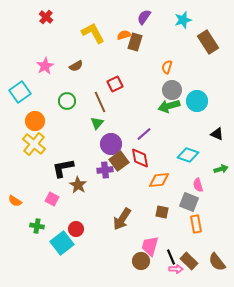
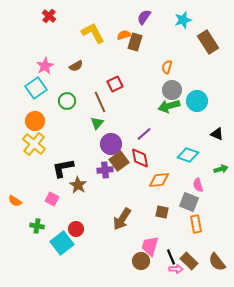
red cross at (46, 17): moved 3 px right, 1 px up
cyan square at (20, 92): moved 16 px right, 4 px up
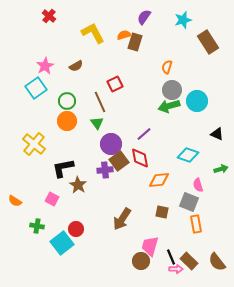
orange circle at (35, 121): moved 32 px right
green triangle at (97, 123): rotated 16 degrees counterclockwise
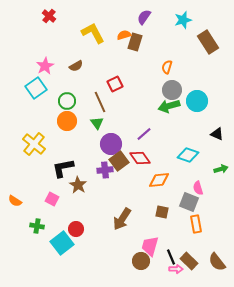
red diamond at (140, 158): rotated 25 degrees counterclockwise
pink semicircle at (198, 185): moved 3 px down
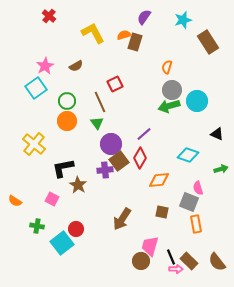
red diamond at (140, 158): rotated 65 degrees clockwise
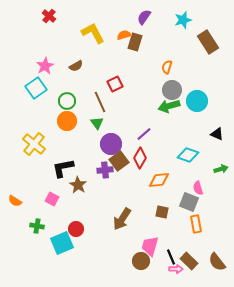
cyan square at (62, 243): rotated 15 degrees clockwise
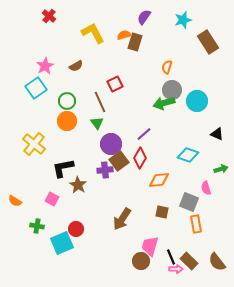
green arrow at (169, 106): moved 5 px left, 3 px up
pink semicircle at (198, 188): moved 8 px right
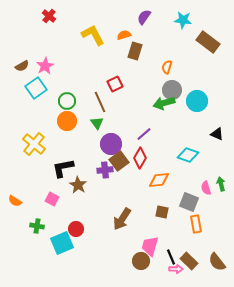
cyan star at (183, 20): rotated 24 degrees clockwise
yellow L-shape at (93, 33): moved 2 px down
brown rectangle at (135, 42): moved 9 px down
brown rectangle at (208, 42): rotated 20 degrees counterclockwise
brown semicircle at (76, 66): moved 54 px left
green arrow at (221, 169): moved 15 px down; rotated 88 degrees counterclockwise
